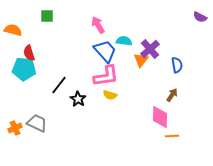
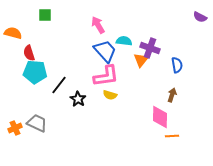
green square: moved 2 px left, 1 px up
orange semicircle: moved 3 px down
purple cross: moved 1 px up; rotated 30 degrees counterclockwise
cyan pentagon: moved 11 px right, 3 px down
brown arrow: rotated 16 degrees counterclockwise
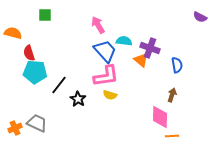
orange triangle: rotated 28 degrees counterclockwise
